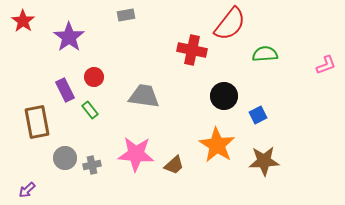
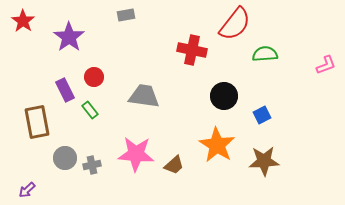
red semicircle: moved 5 px right
blue square: moved 4 px right
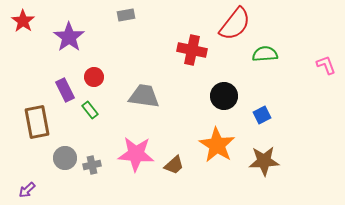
pink L-shape: rotated 90 degrees counterclockwise
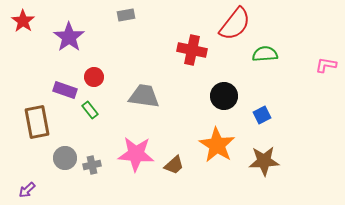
pink L-shape: rotated 60 degrees counterclockwise
purple rectangle: rotated 45 degrees counterclockwise
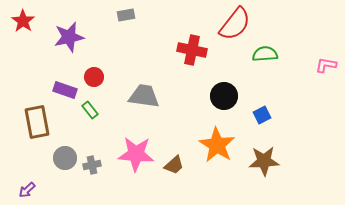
purple star: rotated 24 degrees clockwise
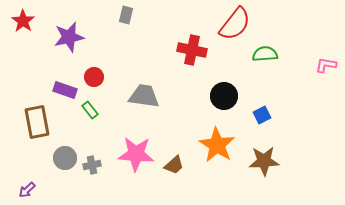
gray rectangle: rotated 66 degrees counterclockwise
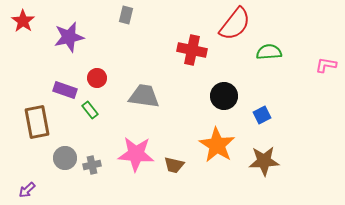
green semicircle: moved 4 px right, 2 px up
red circle: moved 3 px right, 1 px down
brown trapezoid: rotated 55 degrees clockwise
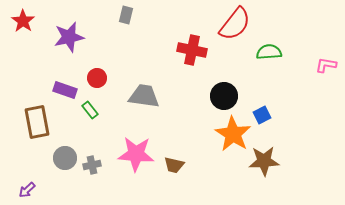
orange star: moved 16 px right, 11 px up
